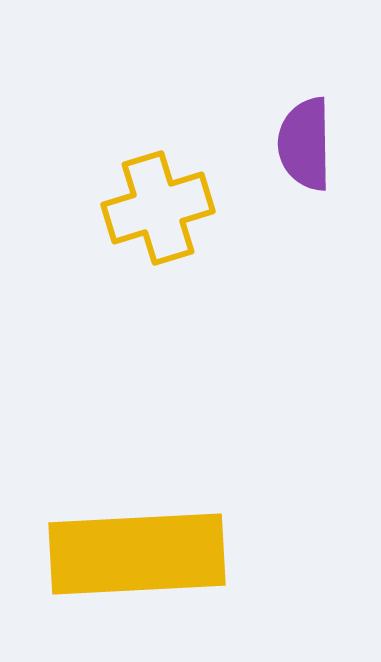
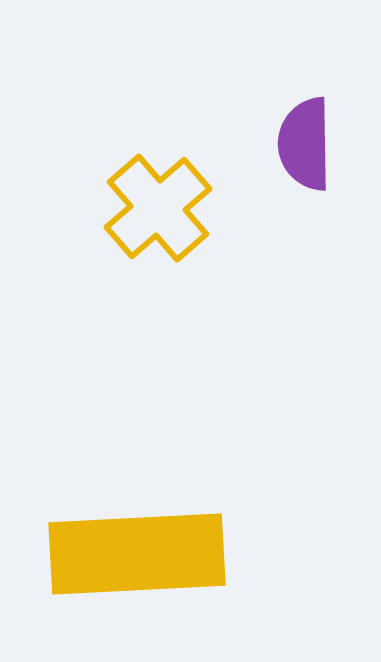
yellow cross: rotated 24 degrees counterclockwise
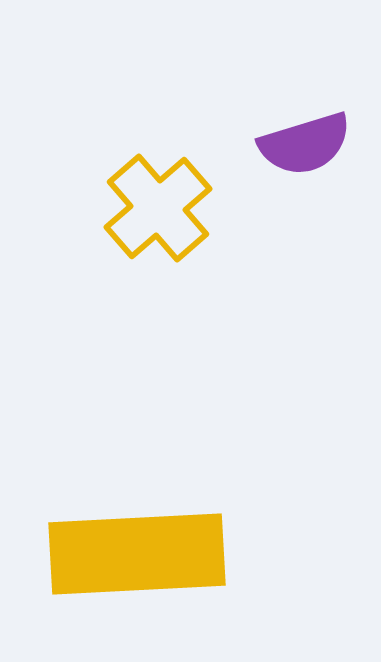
purple semicircle: rotated 106 degrees counterclockwise
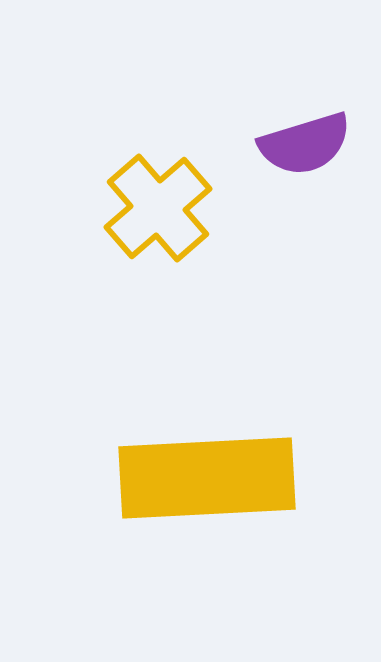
yellow rectangle: moved 70 px right, 76 px up
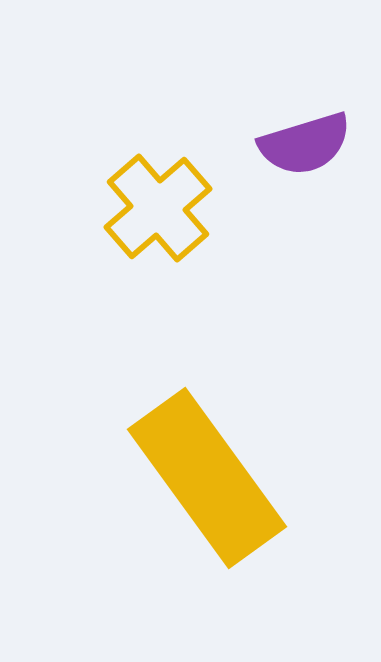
yellow rectangle: rotated 57 degrees clockwise
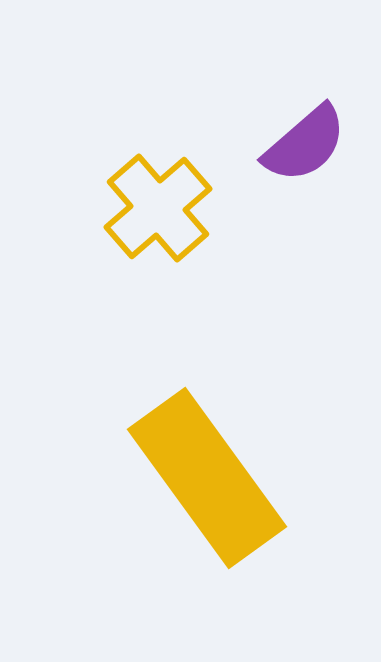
purple semicircle: rotated 24 degrees counterclockwise
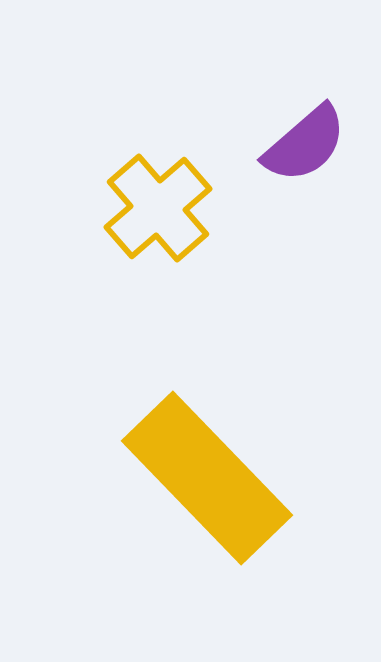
yellow rectangle: rotated 8 degrees counterclockwise
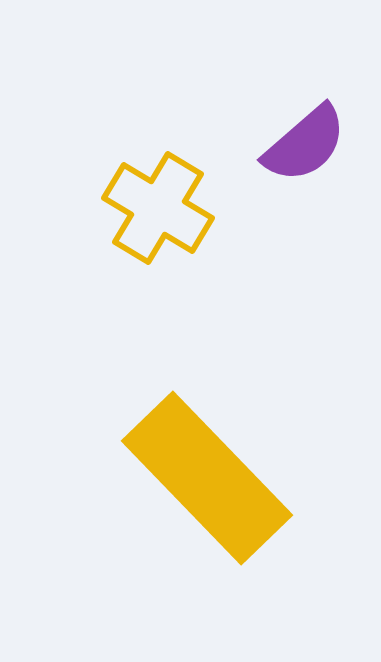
yellow cross: rotated 18 degrees counterclockwise
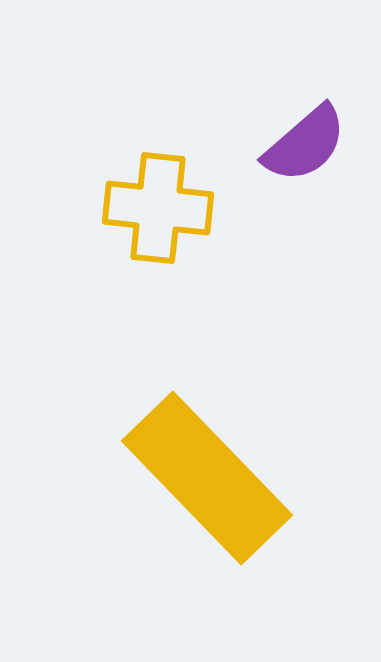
yellow cross: rotated 25 degrees counterclockwise
